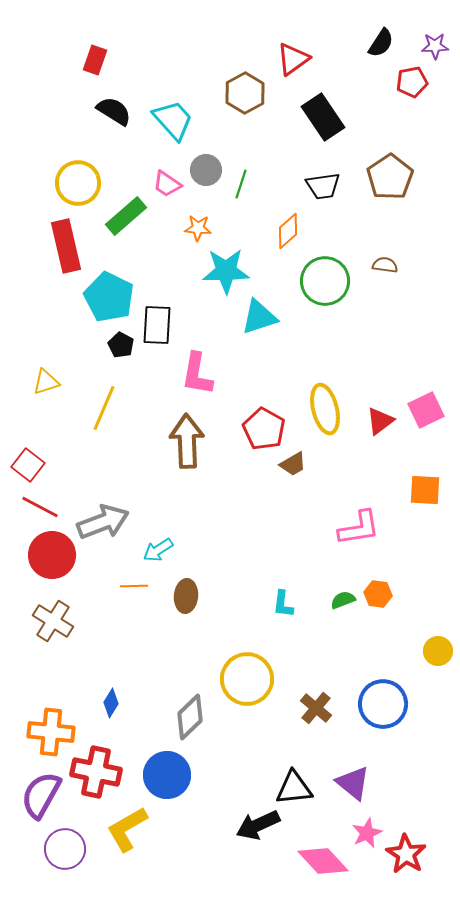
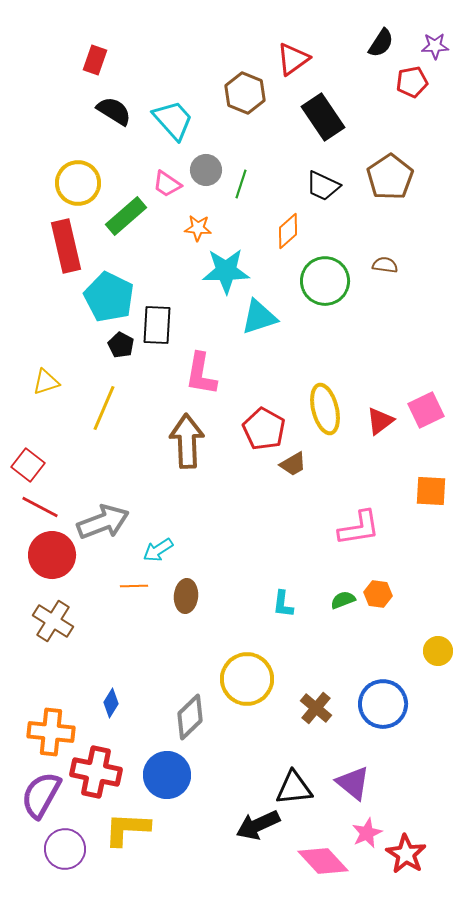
brown hexagon at (245, 93): rotated 9 degrees counterclockwise
black trapezoid at (323, 186): rotated 33 degrees clockwise
pink L-shape at (197, 374): moved 4 px right
orange square at (425, 490): moved 6 px right, 1 px down
yellow L-shape at (127, 829): rotated 33 degrees clockwise
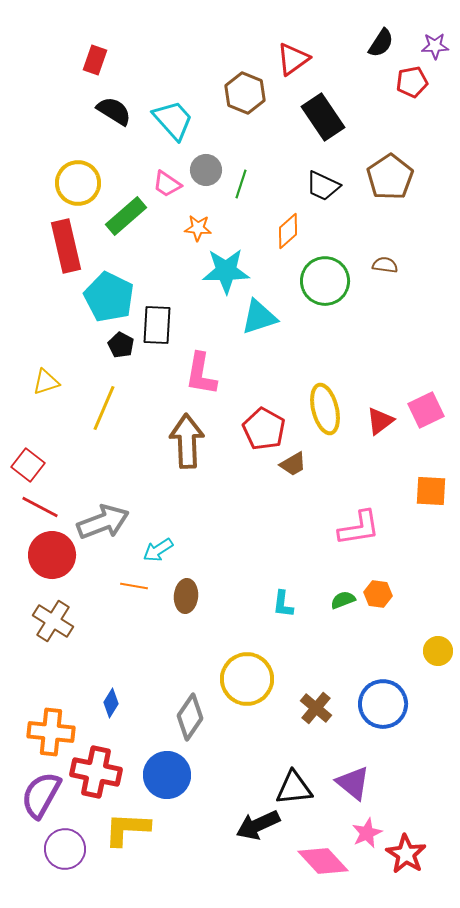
orange line at (134, 586): rotated 12 degrees clockwise
gray diamond at (190, 717): rotated 12 degrees counterclockwise
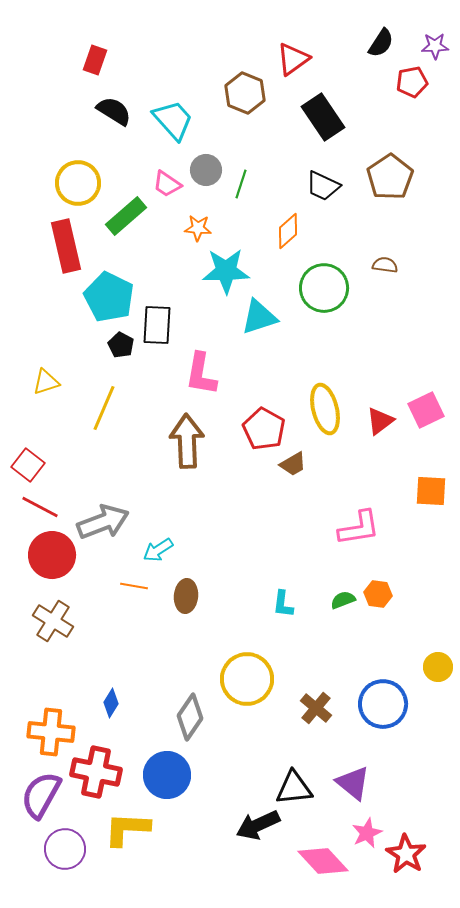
green circle at (325, 281): moved 1 px left, 7 px down
yellow circle at (438, 651): moved 16 px down
